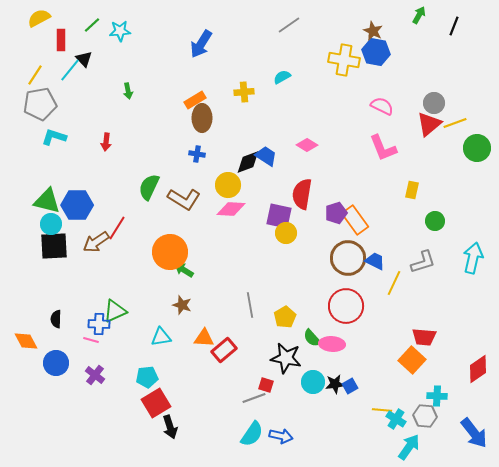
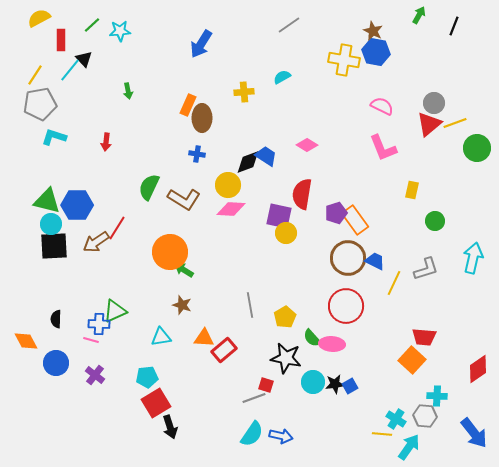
orange rectangle at (195, 100): moved 7 px left, 5 px down; rotated 35 degrees counterclockwise
gray L-shape at (423, 262): moved 3 px right, 7 px down
yellow line at (382, 410): moved 24 px down
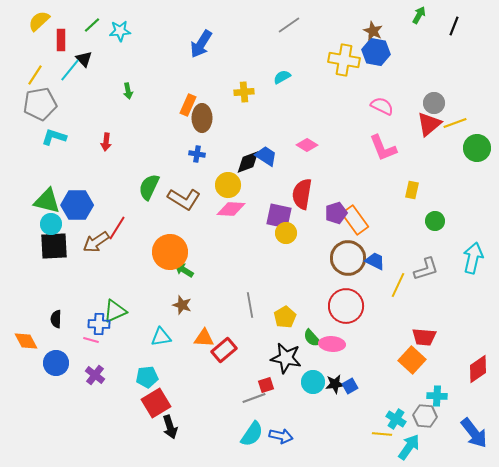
yellow semicircle at (39, 18): moved 3 px down; rotated 15 degrees counterclockwise
yellow line at (394, 283): moved 4 px right, 2 px down
red square at (266, 385): rotated 35 degrees counterclockwise
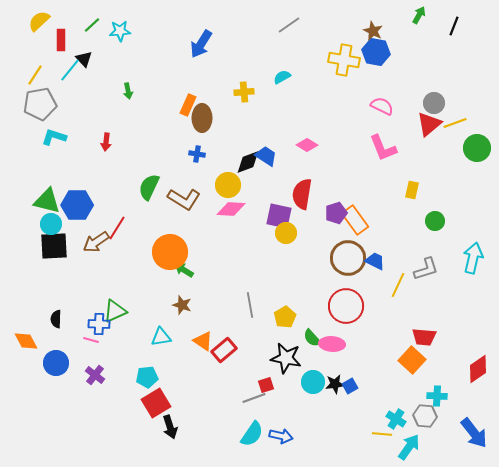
orange triangle at (204, 338): moved 1 px left, 3 px down; rotated 30 degrees clockwise
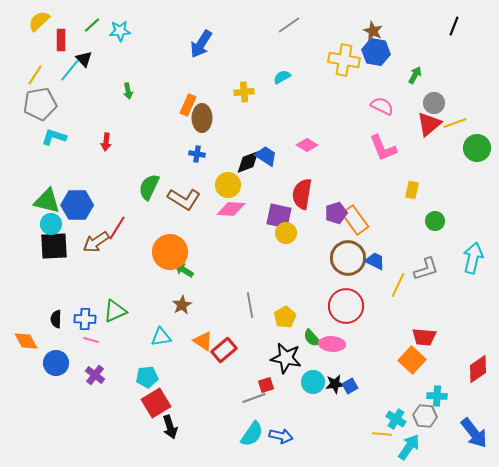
green arrow at (419, 15): moved 4 px left, 60 px down
brown star at (182, 305): rotated 24 degrees clockwise
blue cross at (99, 324): moved 14 px left, 5 px up
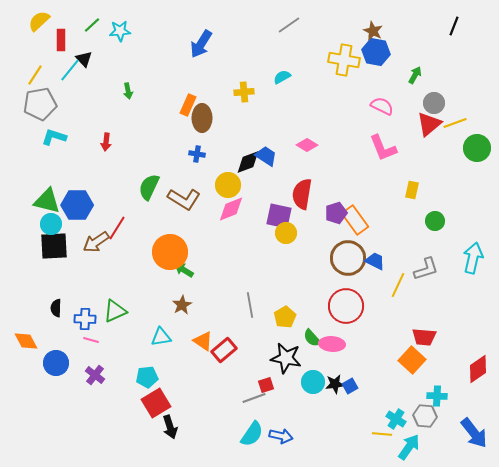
pink diamond at (231, 209): rotated 24 degrees counterclockwise
black semicircle at (56, 319): moved 11 px up
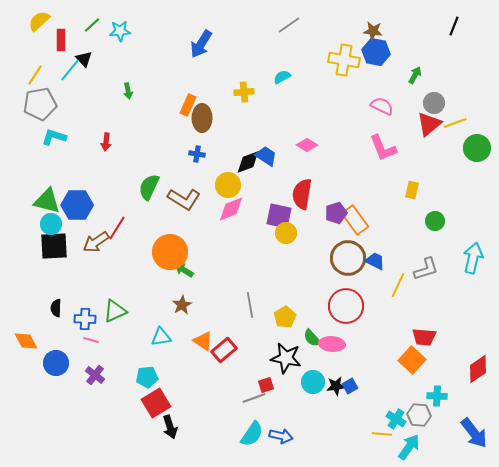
brown star at (373, 31): rotated 18 degrees counterclockwise
black star at (335, 384): moved 1 px right, 2 px down
gray hexagon at (425, 416): moved 6 px left, 1 px up
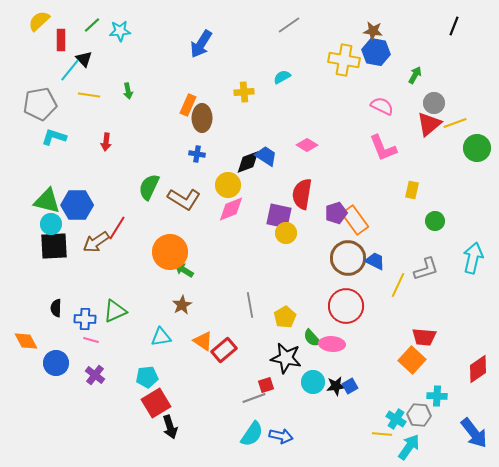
yellow line at (35, 75): moved 54 px right, 20 px down; rotated 65 degrees clockwise
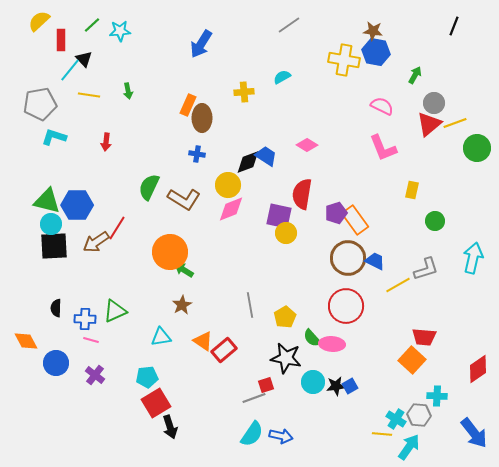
yellow line at (398, 285): rotated 35 degrees clockwise
